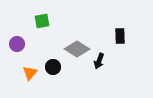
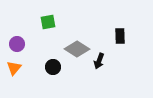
green square: moved 6 px right, 1 px down
orange triangle: moved 16 px left, 5 px up
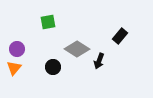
black rectangle: rotated 42 degrees clockwise
purple circle: moved 5 px down
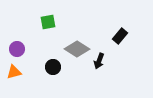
orange triangle: moved 4 px down; rotated 35 degrees clockwise
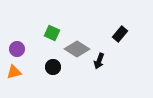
green square: moved 4 px right, 11 px down; rotated 35 degrees clockwise
black rectangle: moved 2 px up
